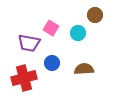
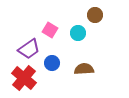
pink square: moved 1 px left, 2 px down
purple trapezoid: moved 6 px down; rotated 45 degrees counterclockwise
red cross: rotated 35 degrees counterclockwise
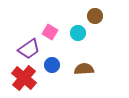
brown circle: moved 1 px down
pink square: moved 2 px down
blue circle: moved 2 px down
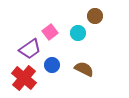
pink square: rotated 21 degrees clockwise
purple trapezoid: moved 1 px right
brown semicircle: rotated 30 degrees clockwise
